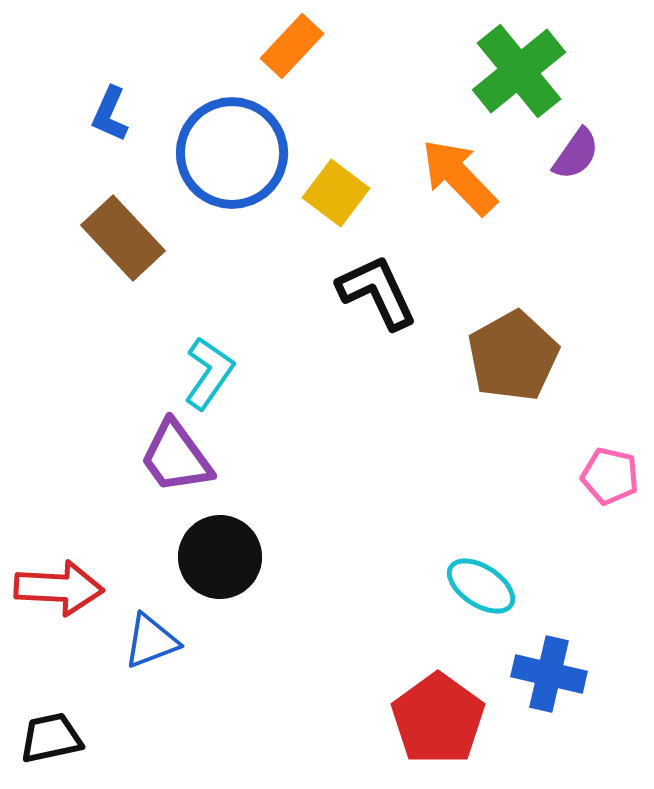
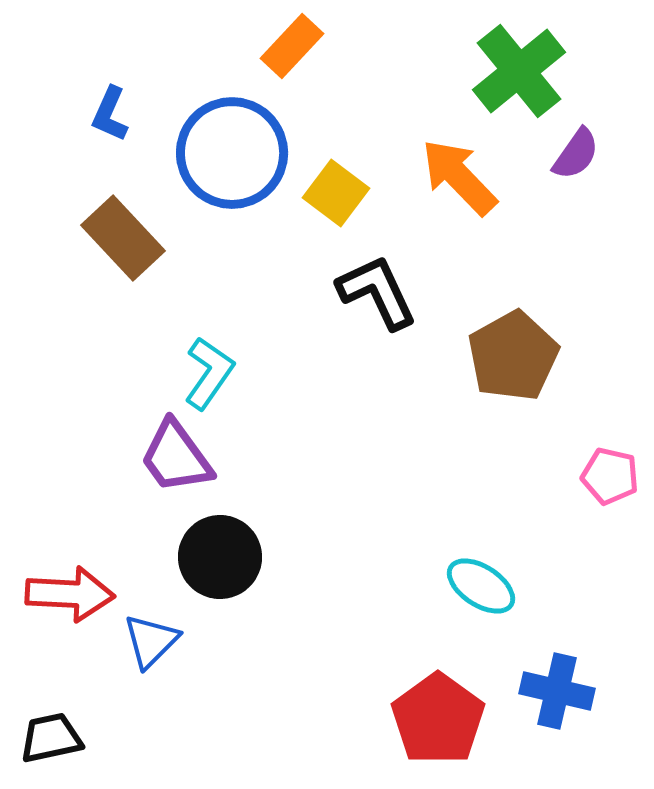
red arrow: moved 11 px right, 6 px down
blue triangle: rotated 24 degrees counterclockwise
blue cross: moved 8 px right, 17 px down
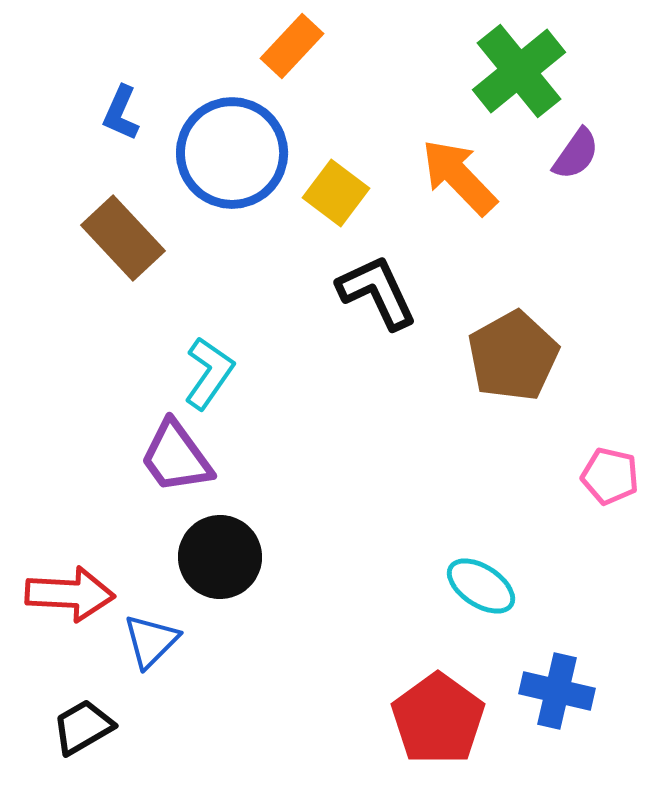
blue L-shape: moved 11 px right, 1 px up
black trapezoid: moved 32 px right, 11 px up; rotated 18 degrees counterclockwise
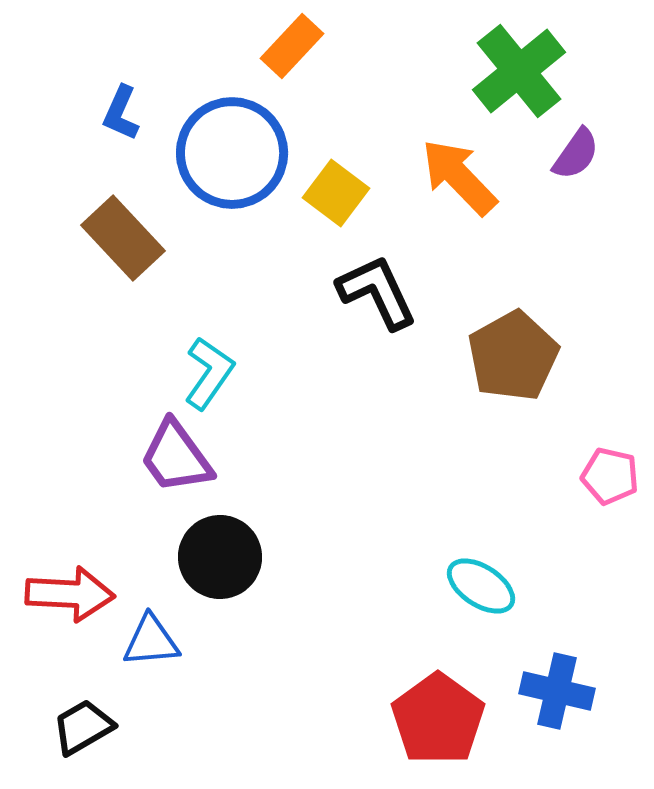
blue triangle: rotated 40 degrees clockwise
